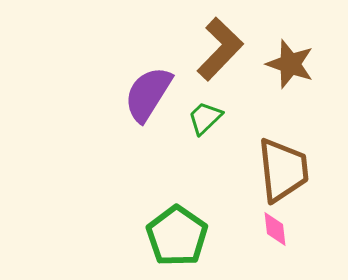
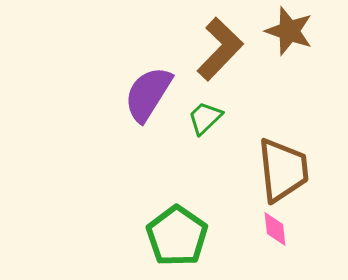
brown star: moved 1 px left, 33 px up
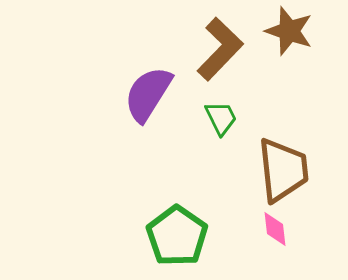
green trapezoid: moved 16 px right; rotated 108 degrees clockwise
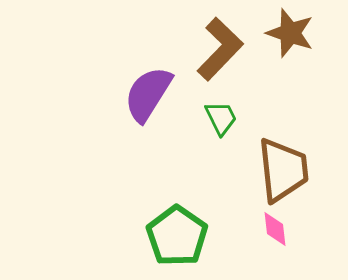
brown star: moved 1 px right, 2 px down
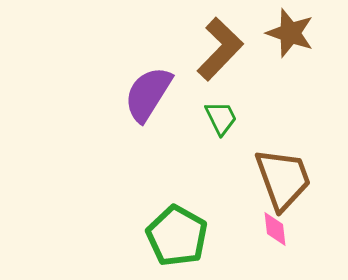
brown trapezoid: moved 9 px down; rotated 14 degrees counterclockwise
green pentagon: rotated 6 degrees counterclockwise
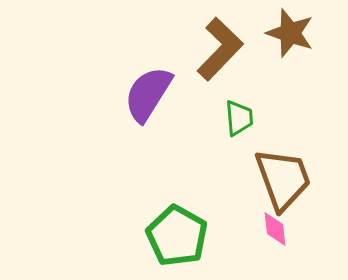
green trapezoid: moved 18 px right; rotated 21 degrees clockwise
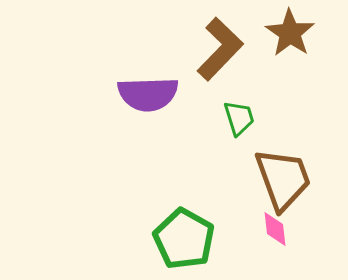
brown star: rotated 15 degrees clockwise
purple semicircle: rotated 124 degrees counterclockwise
green trapezoid: rotated 12 degrees counterclockwise
green pentagon: moved 7 px right, 3 px down
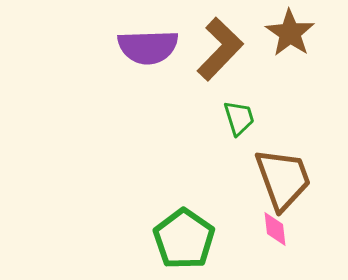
purple semicircle: moved 47 px up
green pentagon: rotated 6 degrees clockwise
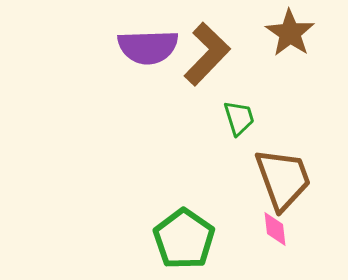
brown L-shape: moved 13 px left, 5 px down
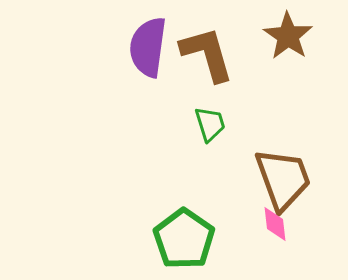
brown star: moved 2 px left, 3 px down
purple semicircle: rotated 100 degrees clockwise
brown L-shape: rotated 60 degrees counterclockwise
green trapezoid: moved 29 px left, 6 px down
pink diamond: moved 5 px up
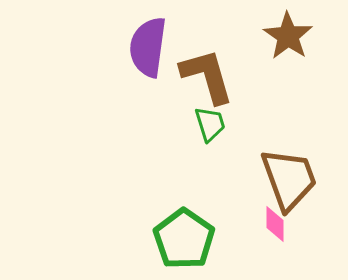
brown L-shape: moved 22 px down
brown trapezoid: moved 6 px right
pink diamond: rotated 6 degrees clockwise
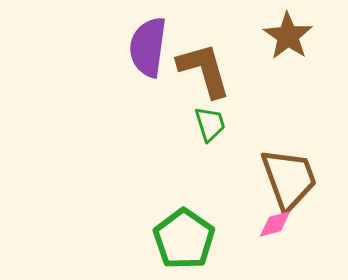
brown L-shape: moved 3 px left, 6 px up
pink diamond: rotated 75 degrees clockwise
